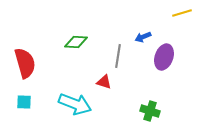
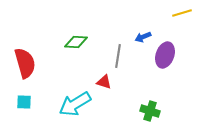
purple ellipse: moved 1 px right, 2 px up
cyan arrow: rotated 128 degrees clockwise
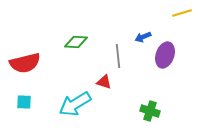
gray line: rotated 15 degrees counterclockwise
red semicircle: rotated 92 degrees clockwise
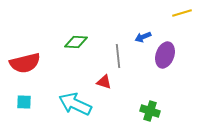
cyan arrow: rotated 56 degrees clockwise
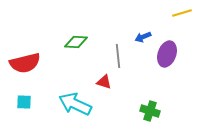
purple ellipse: moved 2 px right, 1 px up
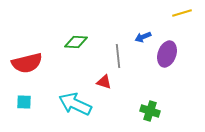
red semicircle: moved 2 px right
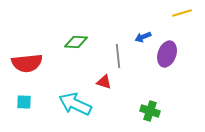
red semicircle: rotated 8 degrees clockwise
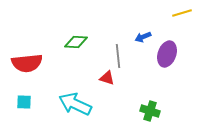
red triangle: moved 3 px right, 4 px up
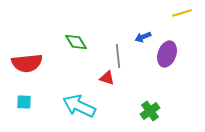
green diamond: rotated 55 degrees clockwise
cyan arrow: moved 4 px right, 2 px down
green cross: rotated 36 degrees clockwise
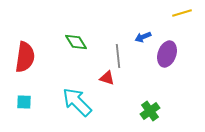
red semicircle: moved 2 px left, 6 px up; rotated 76 degrees counterclockwise
cyan arrow: moved 2 px left, 4 px up; rotated 20 degrees clockwise
